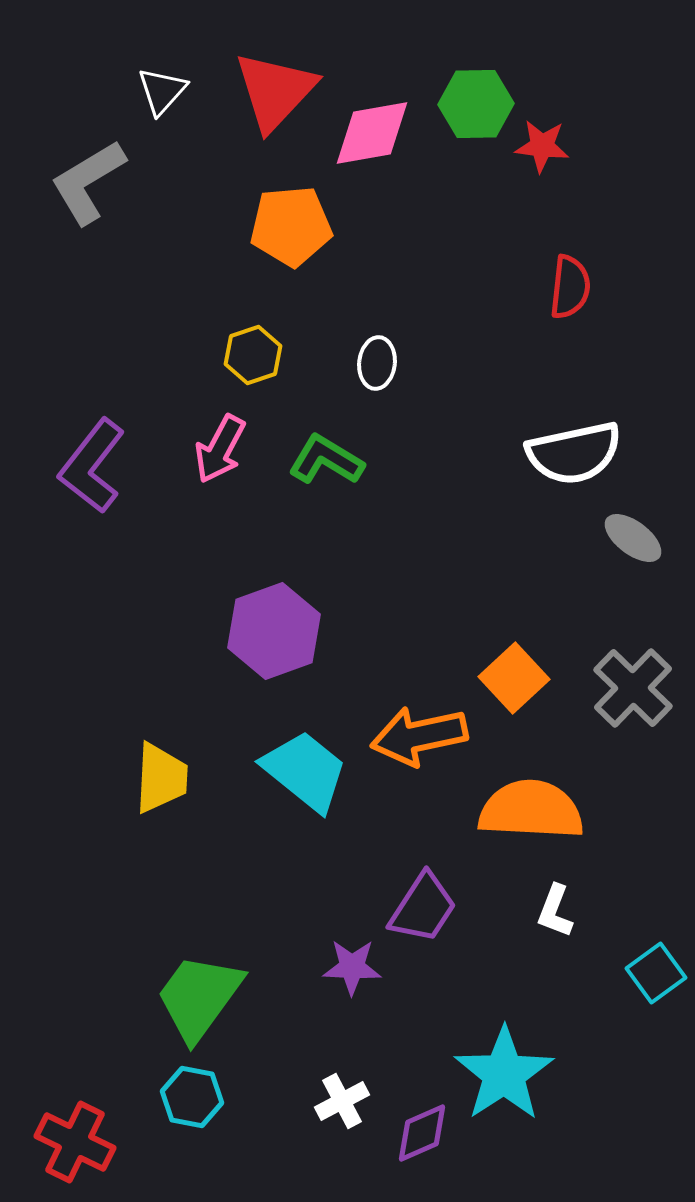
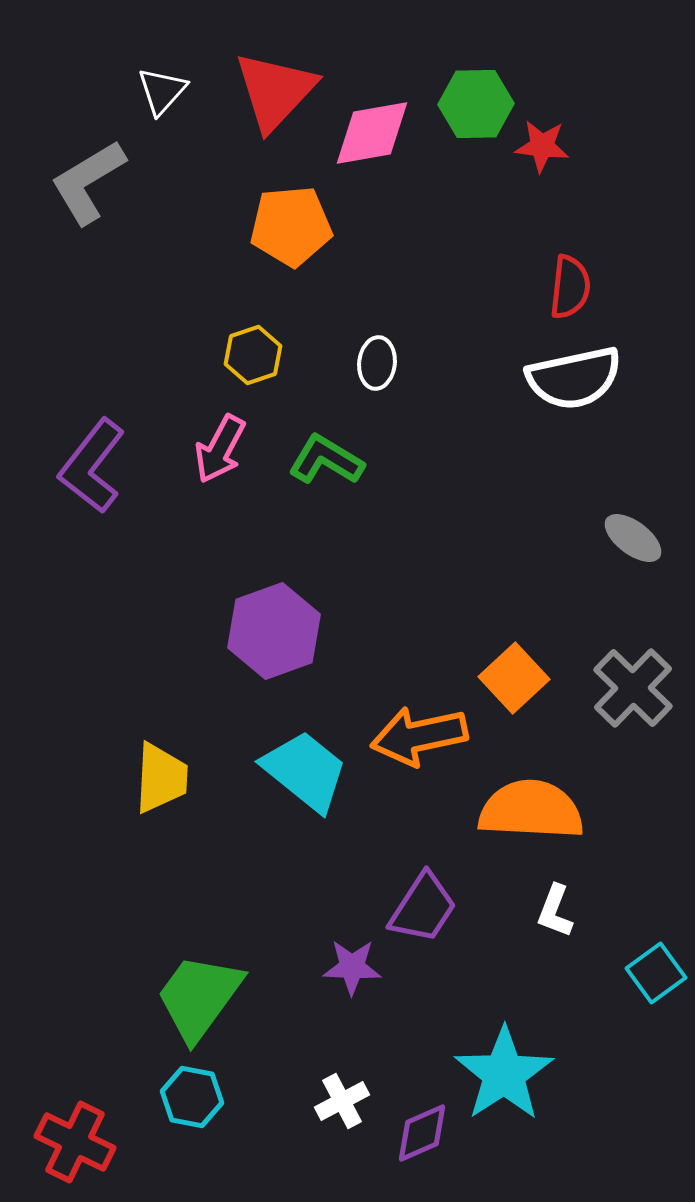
white semicircle: moved 75 px up
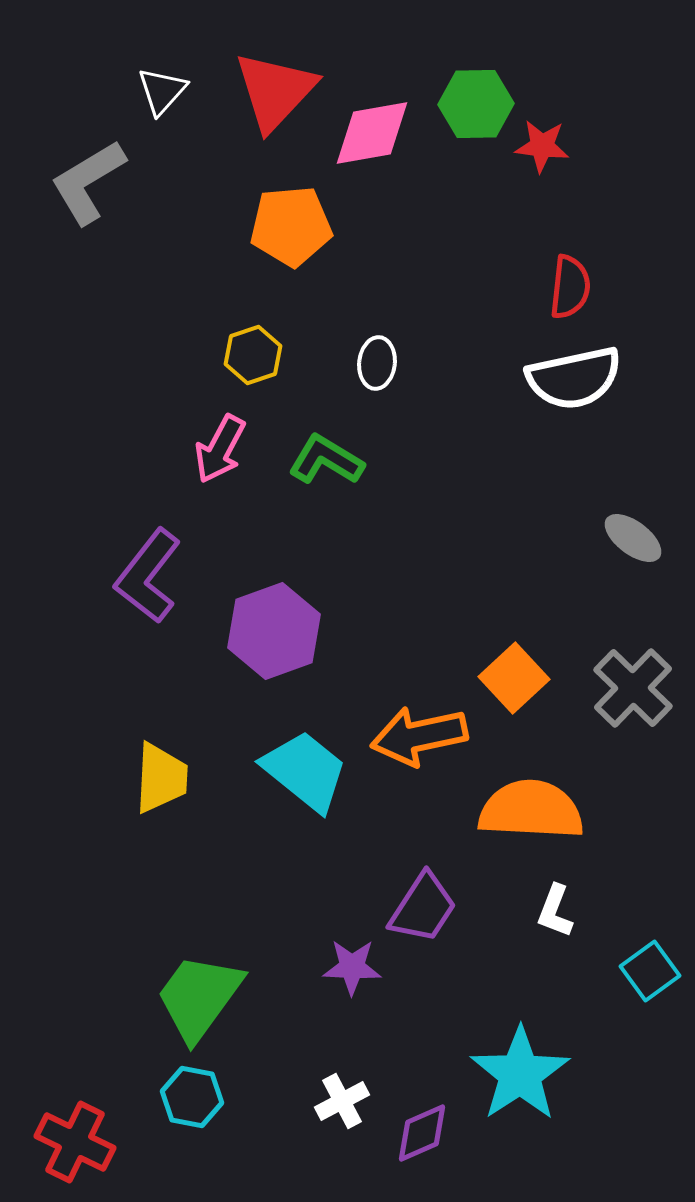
purple L-shape: moved 56 px right, 110 px down
cyan square: moved 6 px left, 2 px up
cyan star: moved 16 px right
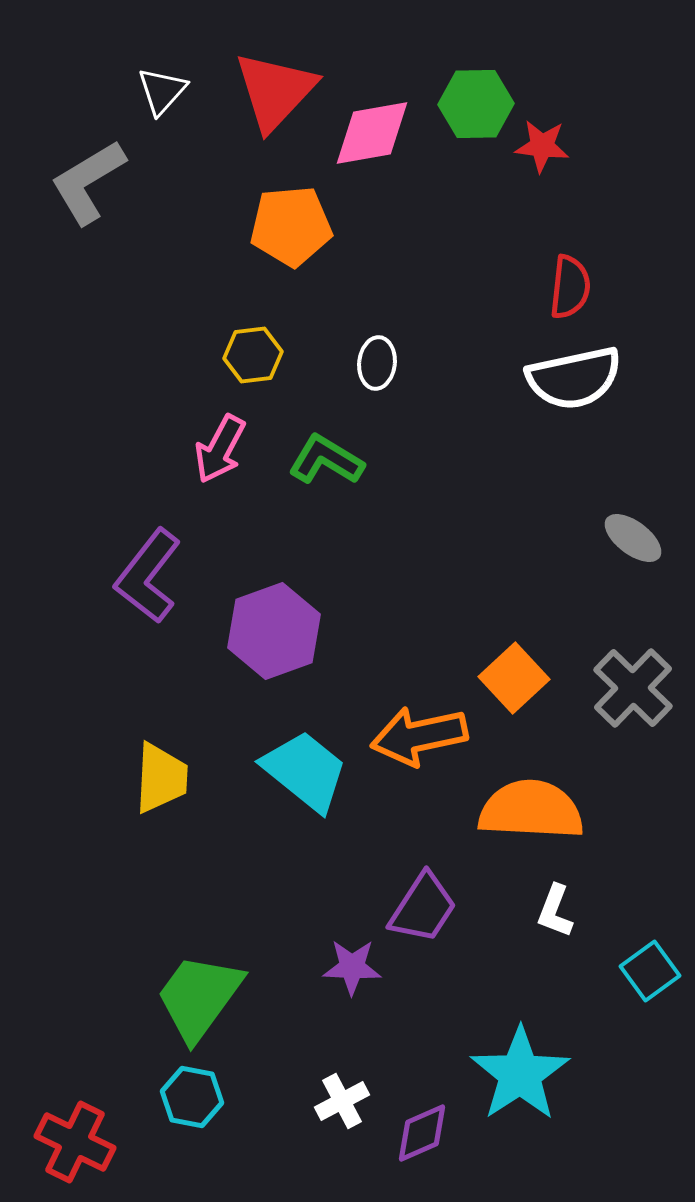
yellow hexagon: rotated 12 degrees clockwise
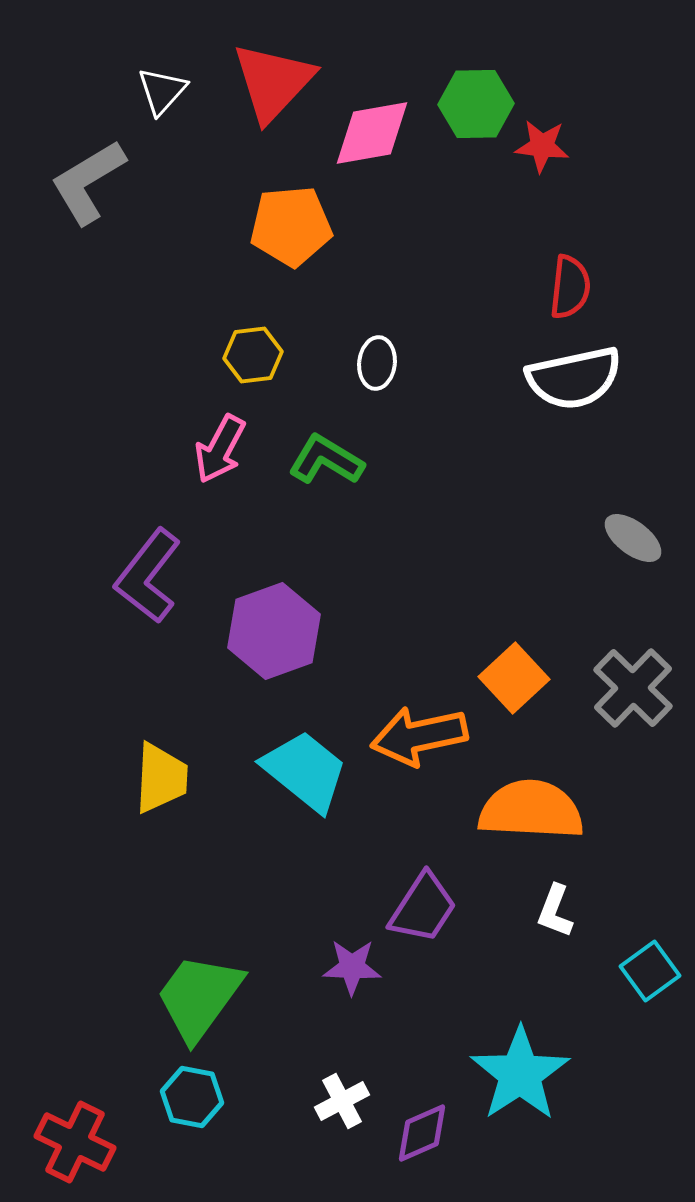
red triangle: moved 2 px left, 9 px up
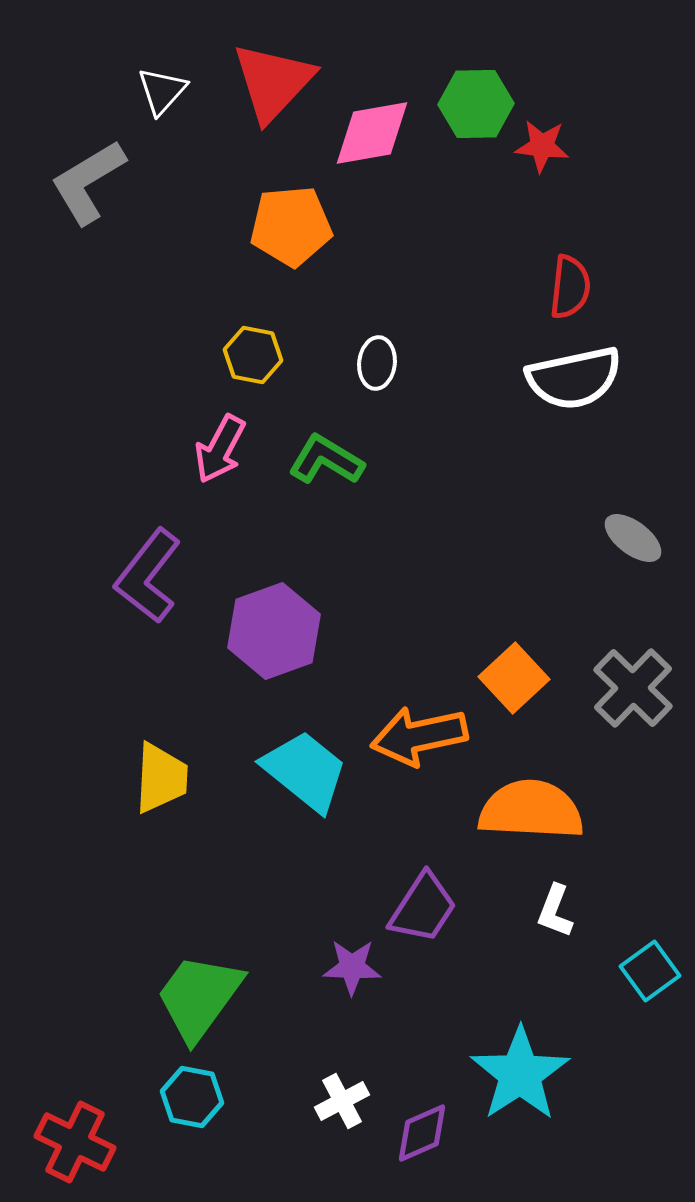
yellow hexagon: rotated 18 degrees clockwise
